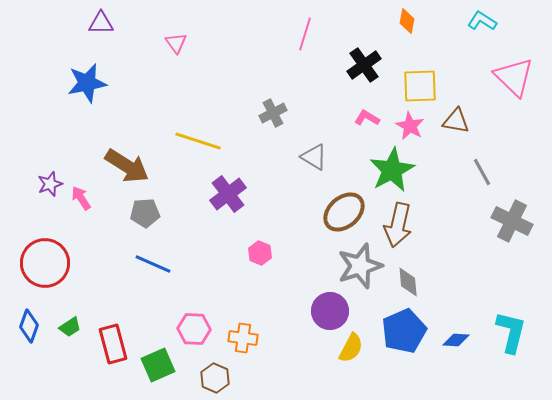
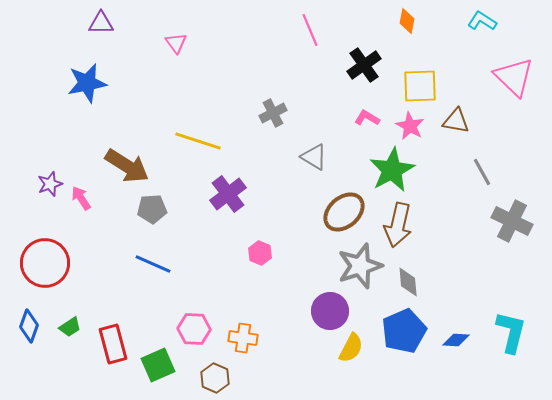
pink line at (305, 34): moved 5 px right, 4 px up; rotated 40 degrees counterclockwise
gray pentagon at (145, 213): moved 7 px right, 4 px up
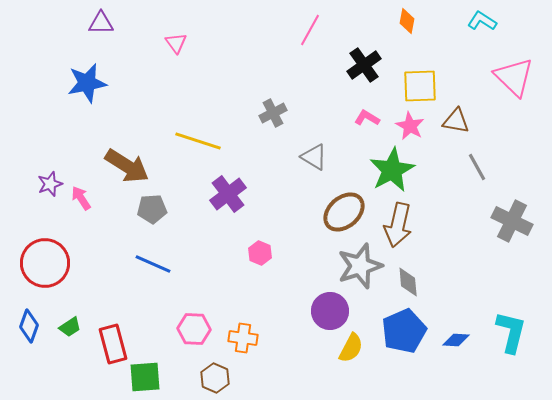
pink line at (310, 30): rotated 52 degrees clockwise
gray line at (482, 172): moved 5 px left, 5 px up
green square at (158, 365): moved 13 px left, 12 px down; rotated 20 degrees clockwise
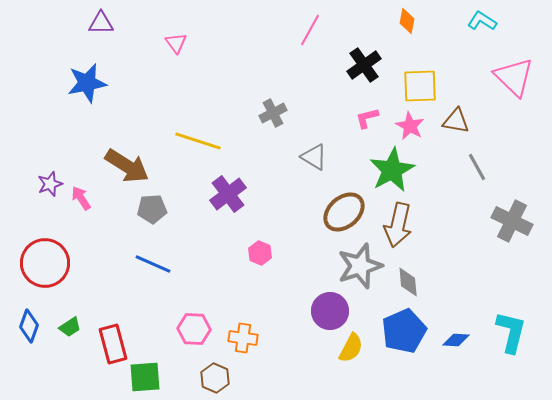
pink L-shape at (367, 118): rotated 45 degrees counterclockwise
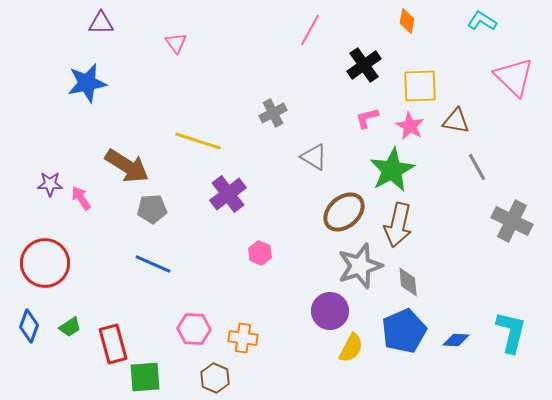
purple star at (50, 184): rotated 20 degrees clockwise
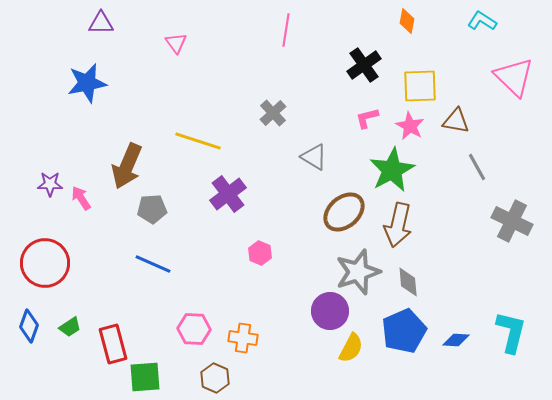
pink line at (310, 30): moved 24 px left; rotated 20 degrees counterclockwise
gray cross at (273, 113): rotated 16 degrees counterclockwise
brown arrow at (127, 166): rotated 81 degrees clockwise
gray star at (360, 266): moved 2 px left, 6 px down
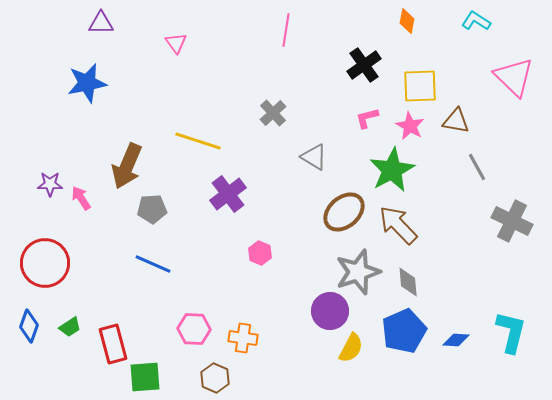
cyan L-shape at (482, 21): moved 6 px left
brown arrow at (398, 225): rotated 123 degrees clockwise
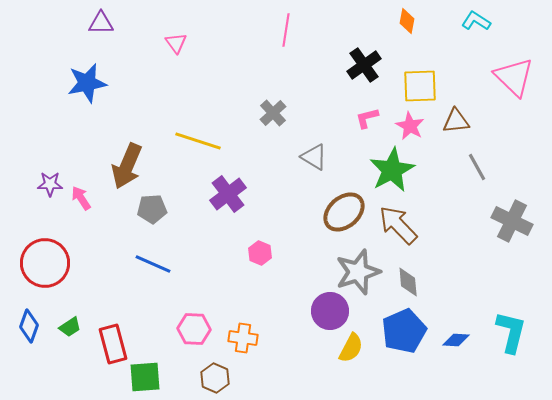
brown triangle at (456, 121): rotated 16 degrees counterclockwise
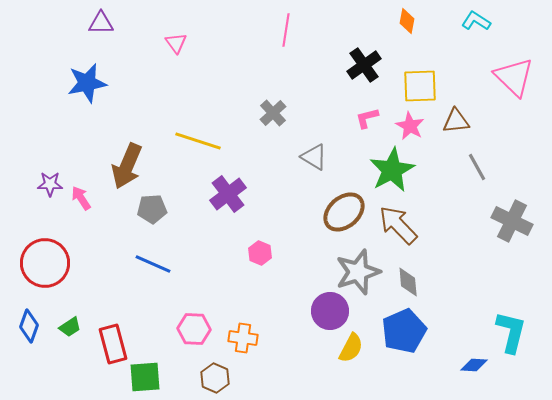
blue diamond at (456, 340): moved 18 px right, 25 px down
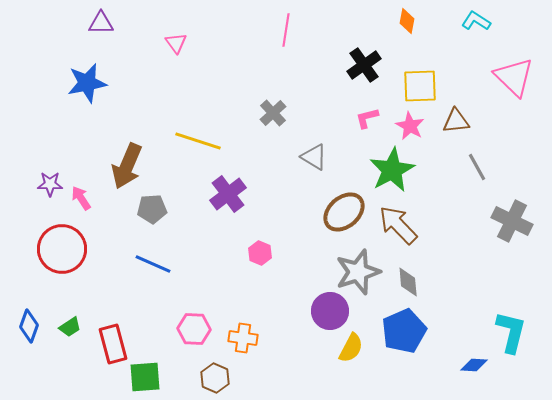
red circle at (45, 263): moved 17 px right, 14 px up
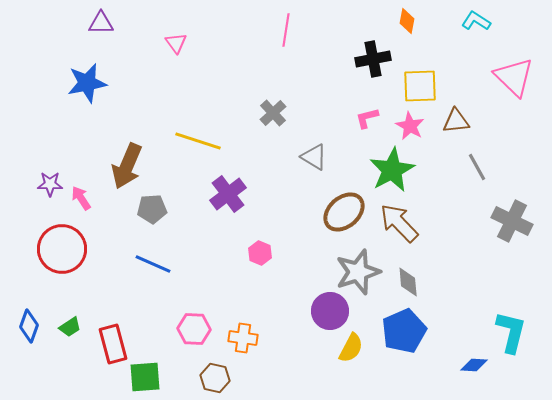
black cross at (364, 65): moved 9 px right, 6 px up; rotated 24 degrees clockwise
brown arrow at (398, 225): moved 1 px right, 2 px up
brown hexagon at (215, 378): rotated 12 degrees counterclockwise
